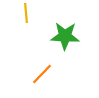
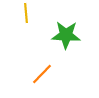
green star: moved 1 px right, 1 px up
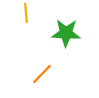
green star: moved 2 px up
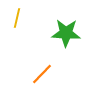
yellow line: moved 9 px left, 5 px down; rotated 18 degrees clockwise
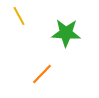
yellow line: moved 2 px right, 2 px up; rotated 42 degrees counterclockwise
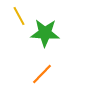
green star: moved 21 px left
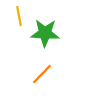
yellow line: rotated 18 degrees clockwise
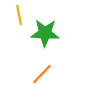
yellow line: moved 1 px up
